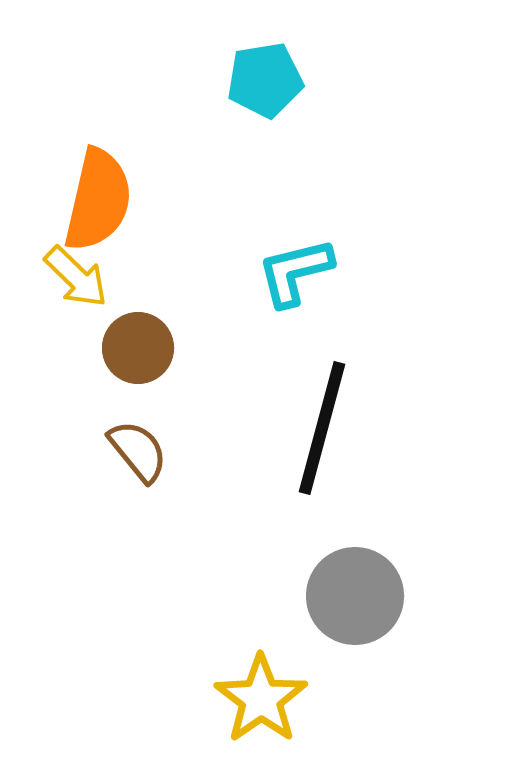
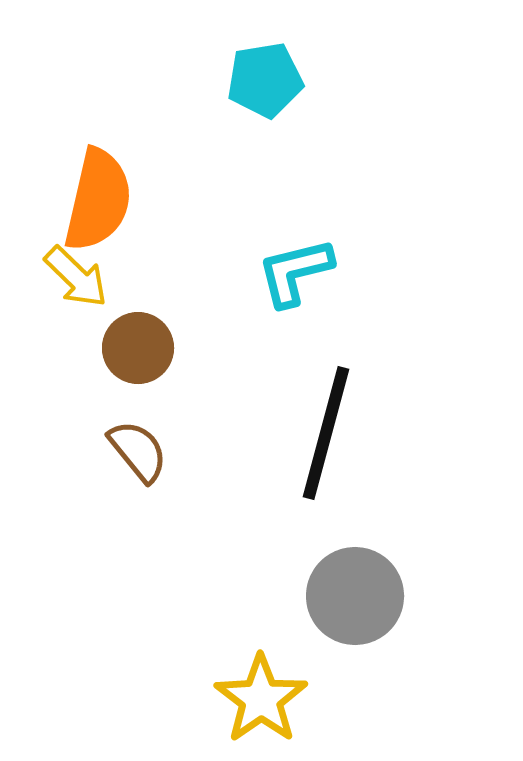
black line: moved 4 px right, 5 px down
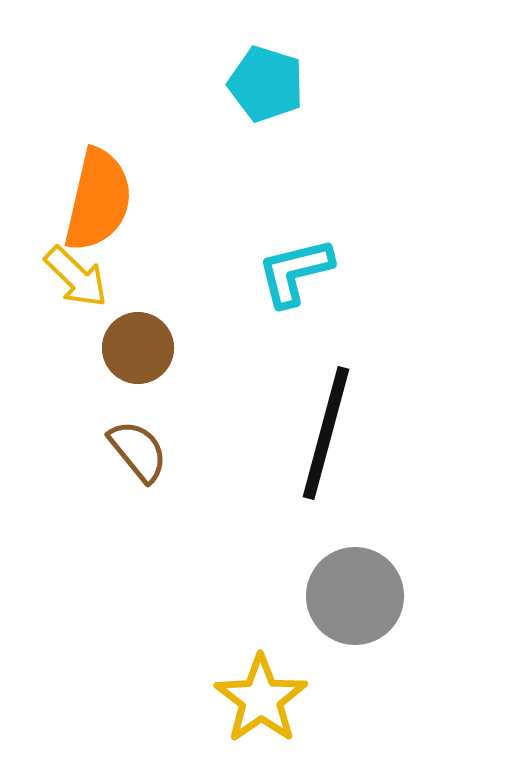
cyan pentagon: moved 1 px right, 4 px down; rotated 26 degrees clockwise
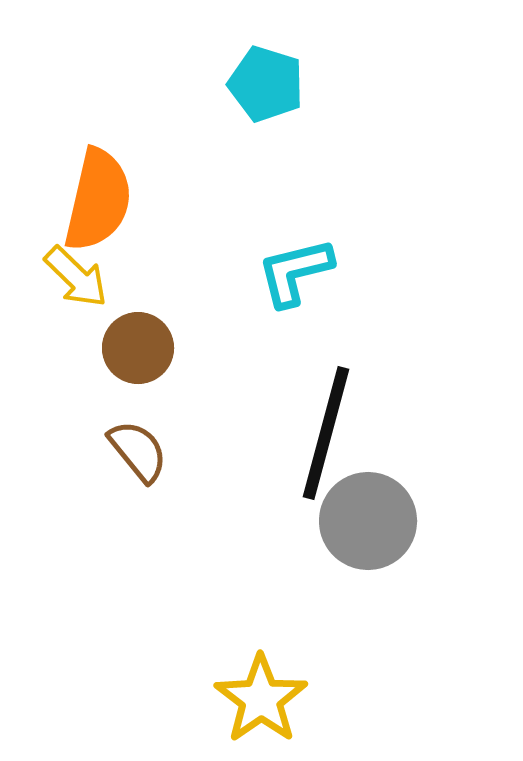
gray circle: moved 13 px right, 75 px up
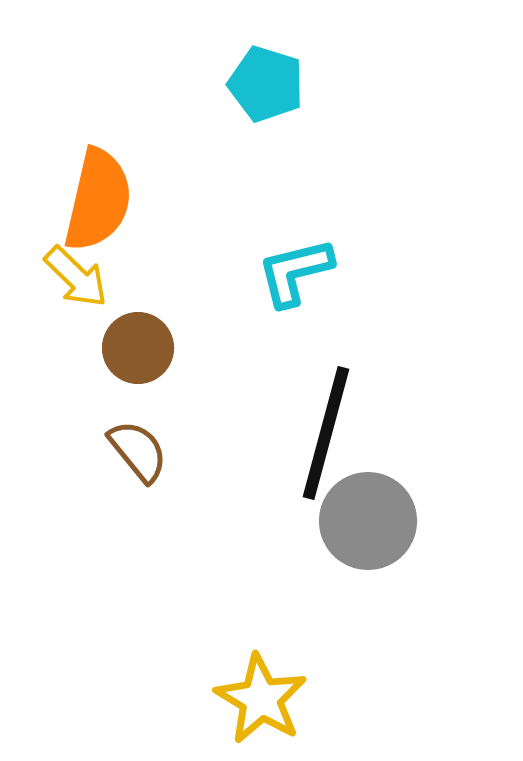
yellow star: rotated 6 degrees counterclockwise
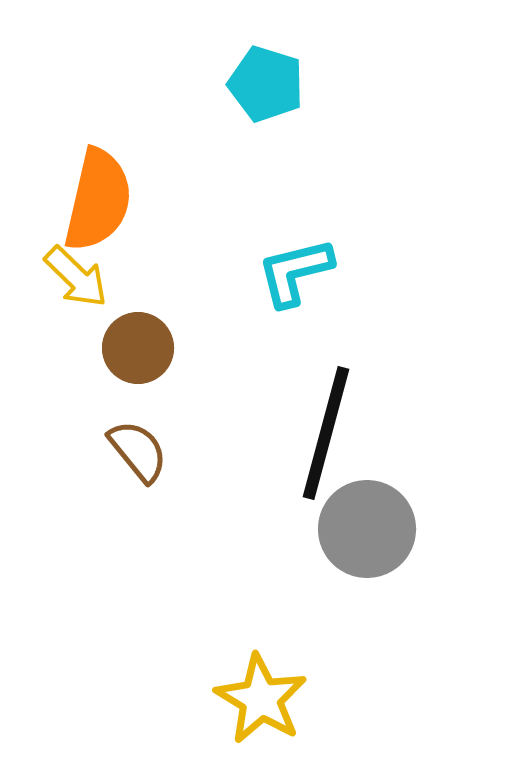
gray circle: moved 1 px left, 8 px down
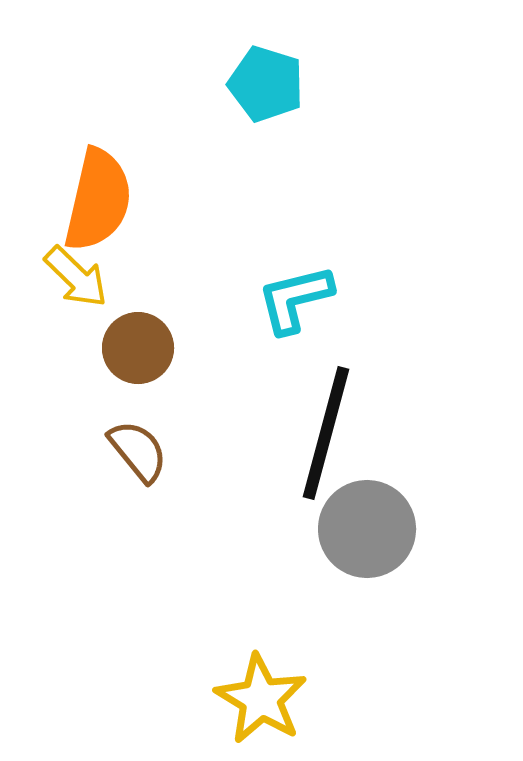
cyan L-shape: moved 27 px down
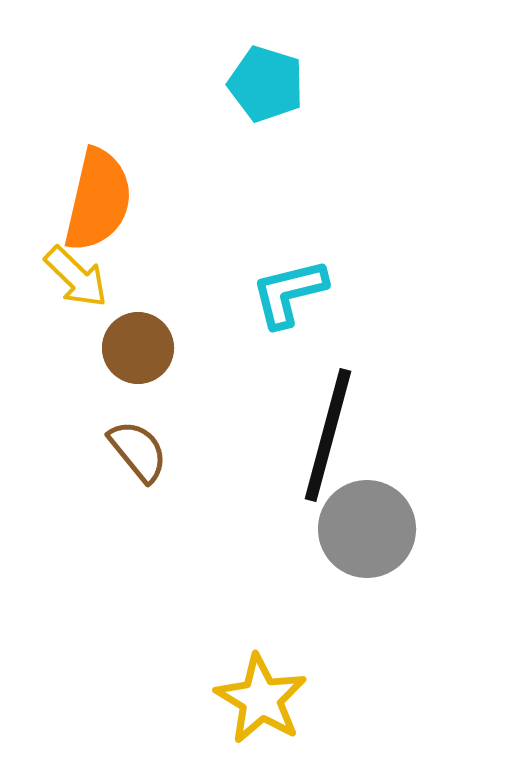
cyan L-shape: moved 6 px left, 6 px up
black line: moved 2 px right, 2 px down
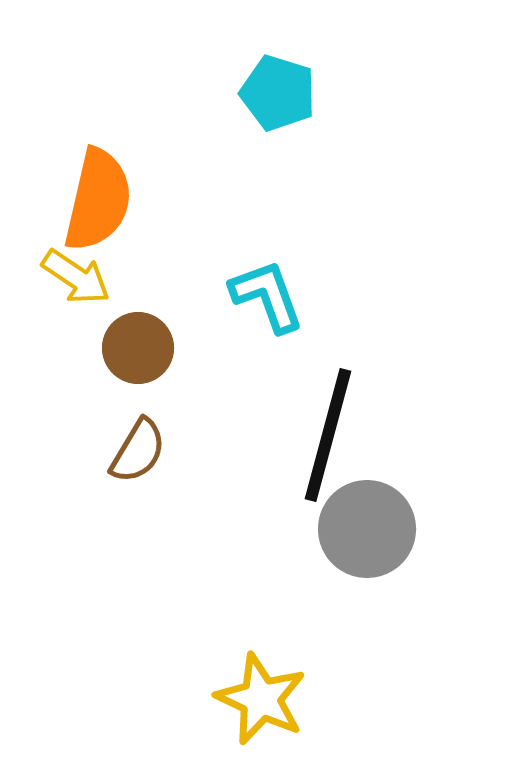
cyan pentagon: moved 12 px right, 9 px down
yellow arrow: rotated 10 degrees counterclockwise
cyan L-shape: moved 22 px left, 3 px down; rotated 84 degrees clockwise
brown semicircle: rotated 70 degrees clockwise
yellow star: rotated 6 degrees counterclockwise
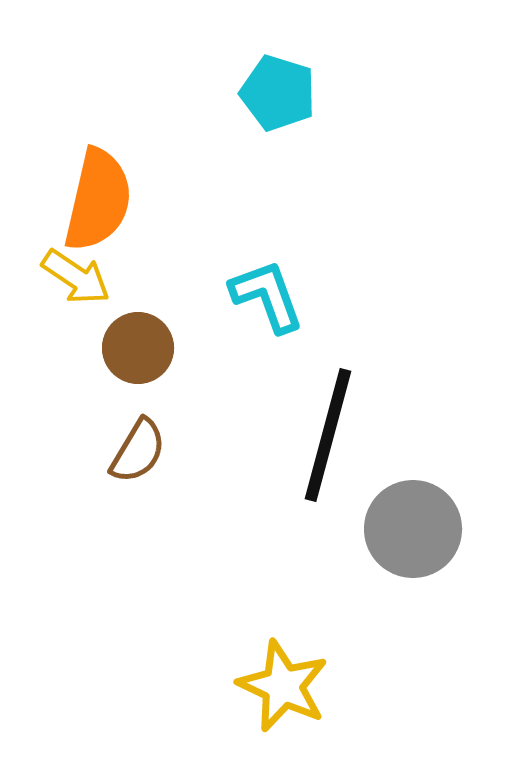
gray circle: moved 46 px right
yellow star: moved 22 px right, 13 px up
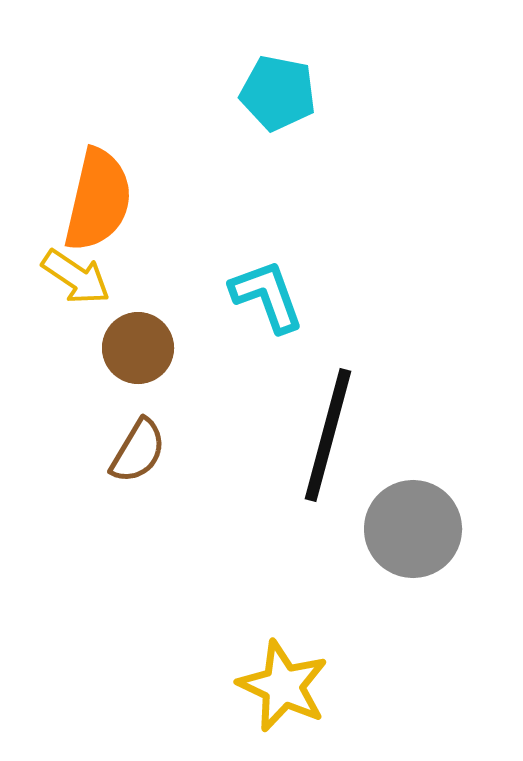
cyan pentagon: rotated 6 degrees counterclockwise
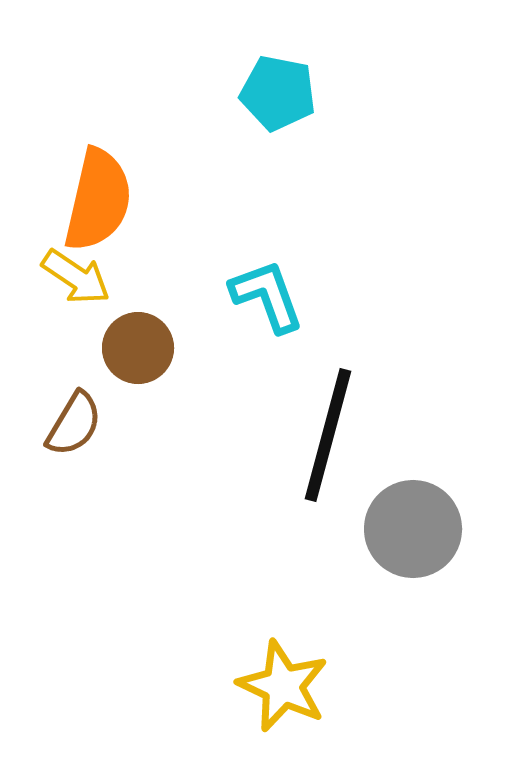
brown semicircle: moved 64 px left, 27 px up
